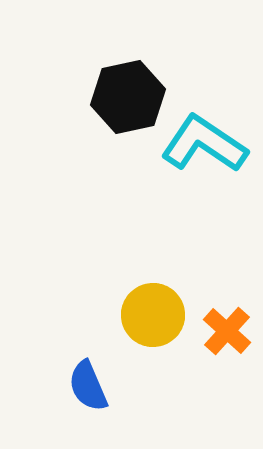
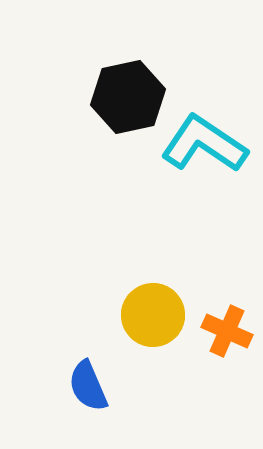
orange cross: rotated 18 degrees counterclockwise
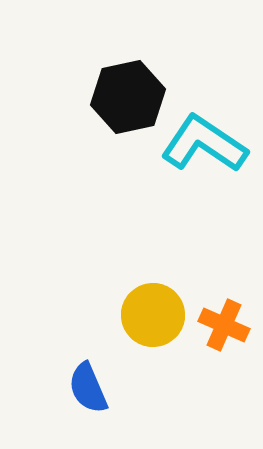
orange cross: moved 3 px left, 6 px up
blue semicircle: moved 2 px down
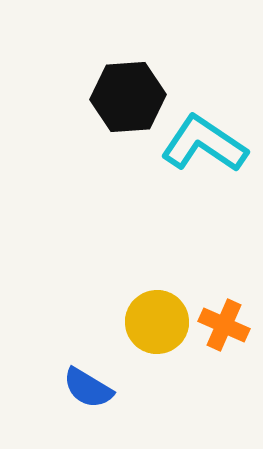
black hexagon: rotated 8 degrees clockwise
yellow circle: moved 4 px right, 7 px down
blue semicircle: rotated 36 degrees counterclockwise
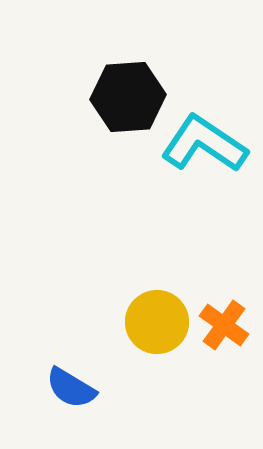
orange cross: rotated 12 degrees clockwise
blue semicircle: moved 17 px left
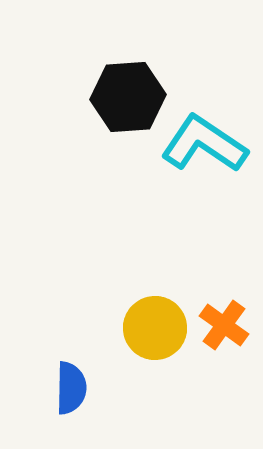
yellow circle: moved 2 px left, 6 px down
blue semicircle: rotated 120 degrees counterclockwise
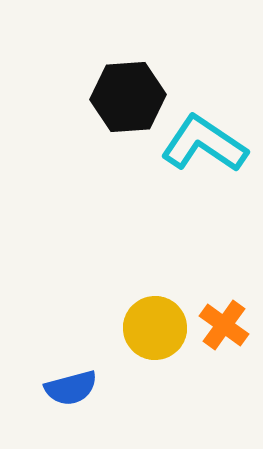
blue semicircle: rotated 74 degrees clockwise
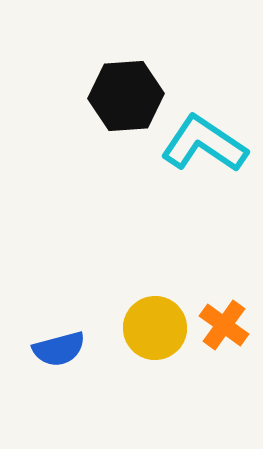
black hexagon: moved 2 px left, 1 px up
blue semicircle: moved 12 px left, 39 px up
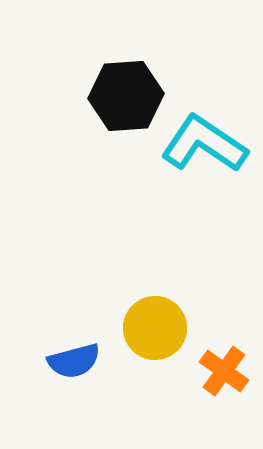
orange cross: moved 46 px down
blue semicircle: moved 15 px right, 12 px down
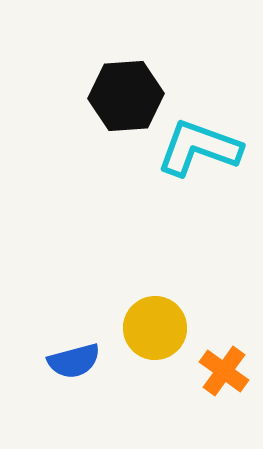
cyan L-shape: moved 5 px left, 4 px down; rotated 14 degrees counterclockwise
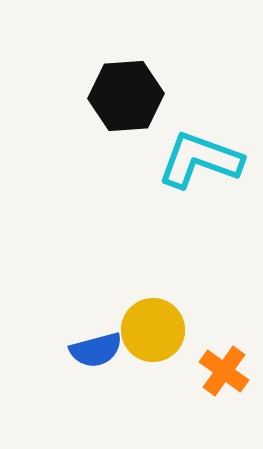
cyan L-shape: moved 1 px right, 12 px down
yellow circle: moved 2 px left, 2 px down
blue semicircle: moved 22 px right, 11 px up
